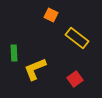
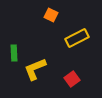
yellow rectangle: rotated 65 degrees counterclockwise
red square: moved 3 px left
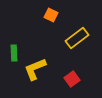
yellow rectangle: rotated 10 degrees counterclockwise
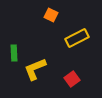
yellow rectangle: rotated 10 degrees clockwise
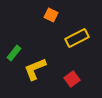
green rectangle: rotated 42 degrees clockwise
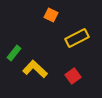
yellow L-shape: rotated 65 degrees clockwise
red square: moved 1 px right, 3 px up
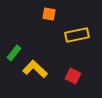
orange square: moved 2 px left, 1 px up; rotated 16 degrees counterclockwise
yellow rectangle: moved 3 px up; rotated 15 degrees clockwise
red square: rotated 28 degrees counterclockwise
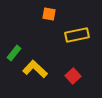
red square: rotated 21 degrees clockwise
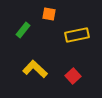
green rectangle: moved 9 px right, 23 px up
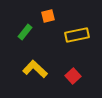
orange square: moved 1 px left, 2 px down; rotated 24 degrees counterclockwise
green rectangle: moved 2 px right, 2 px down
